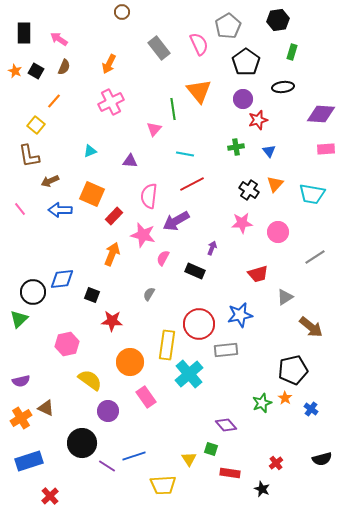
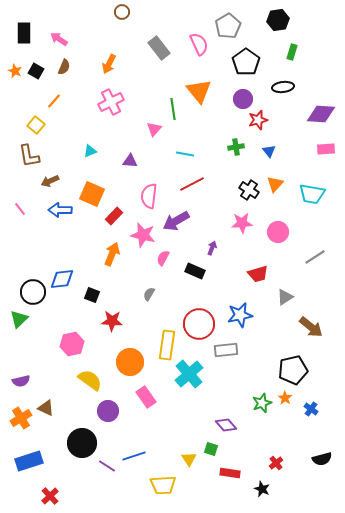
pink hexagon at (67, 344): moved 5 px right
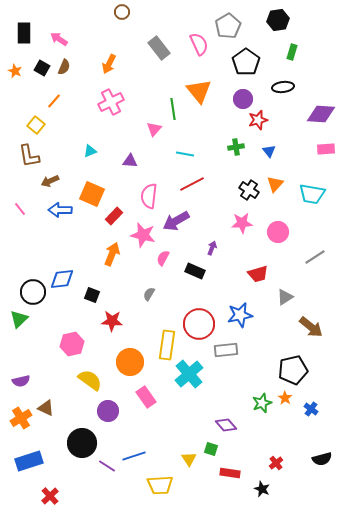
black square at (36, 71): moved 6 px right, 3 px up
yellow trapezoid at (163, 485): moved 3 px left
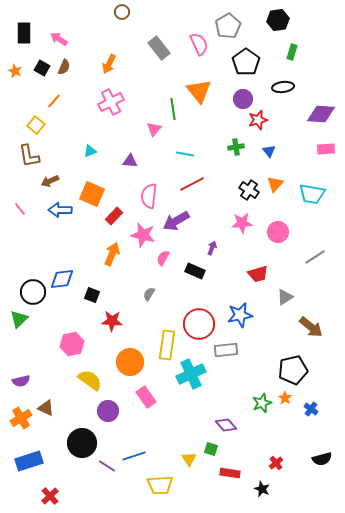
cyan cross at (189, 374): moved 2 px right; rotated 16 degrees clockwise
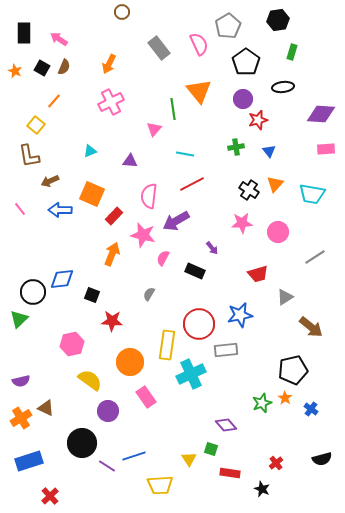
purple arrow at (212, 248): rotated 120 degrees clockwise
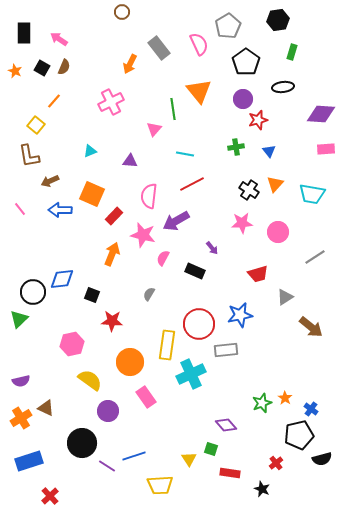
orange arrow at (109, 64): moved 21 px right
black pentagon at (293, 370): moved 6 px right, 65 px down
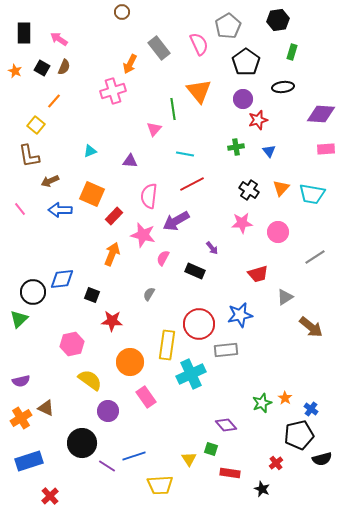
pink cross at (111, 102): moved 2 px right, 11 px up; rotated 10 degrees clockwise
orange triangle at (275, 184): moved 6 px right, 4 px down
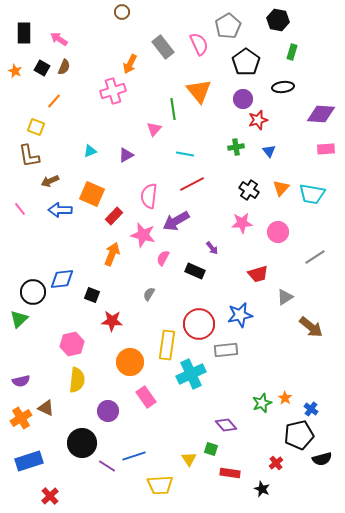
black hexagon at (278, 20): rotated 20 degrees clockwise
gray rectangle at (159, 48): moved 4 px right, 1 px up
yellow square at (36, 125): moved 2 px down; rotated 18 degrees counterclockwise
purple triangle at (130, 161): moved 4 px left, 6 px up; rotated 35 degrees counterclockwise
yellow semicircle at (90, 380): moved 13 px left; rotated 60 degrees clockwise
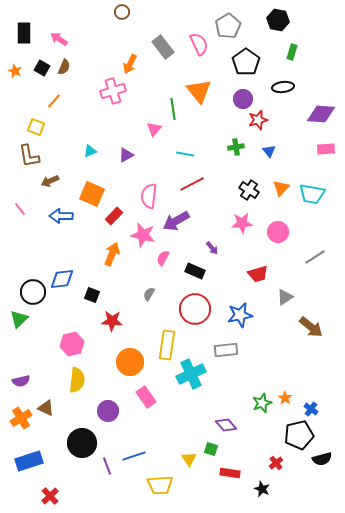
blue arrow at (60, 210): moved 1 px right, 6 px down
red circle at (199, 324): moved 4 px left, 15 px up
purple line at (107, 466): rotated 36 degrees clockwise
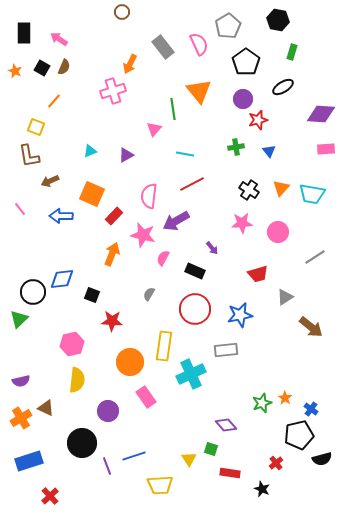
black ellipse at (283, 87): rotated 25 degrees counterclockwise
yellow rectangle at (167, 345): moved 3 px left, 1 px down
